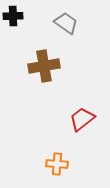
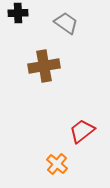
black cross: moved 5 px right, 3 px up
red trapezoid: moved 12 px down
orange cross: rotated 35 degrees clockwise
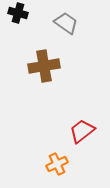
black cross: rotated 18 degrees clockwise
orange cross: rotated 25 degrees clockwise
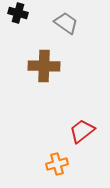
brown cross: rotated 12 degrees clockwise
orange cross: rotated 10 degrees clockwise
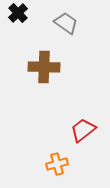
black cross: rotated 30 degrees clockwise
brown cross: moved 1 px down
red trapezoid: moved 1 px right, 1 px up
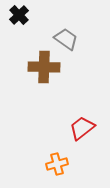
black cross: moved 1 px right, 2 px down
gray trapezoid: moved 16 px down
red trapezoid: moved 1 px left, 2 px up
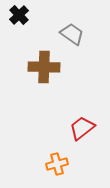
gray trapezoid: moved 6 px right, 5 px up
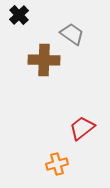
brown cross: moved 7 px up
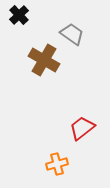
brown cross: rotated 28 degrees clockwise
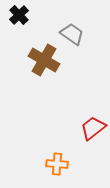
red trapezoid: moved 11 px right
orange cross: rotated 20 degrees clockwise
